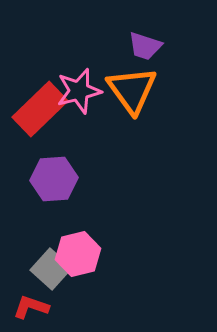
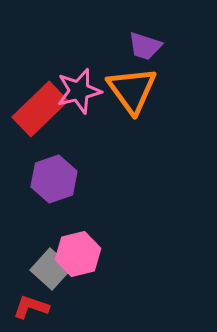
purple hexagon: rotated 15 degrees counterclockwise
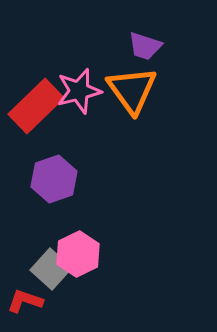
red rectangle: moved 4 px left, 3 px up
pink hexagon: rotated 12 degrees counterclockwise
red L-shape: moved 6 px left, 6 px up
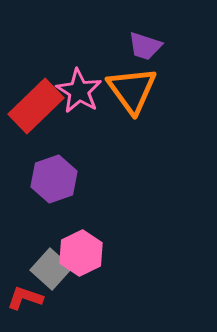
pink star: rotated 27 degrees counterclockwise
pink hexagon: moved 3 px right, 1 px up
red L-shape: moved 3 px up
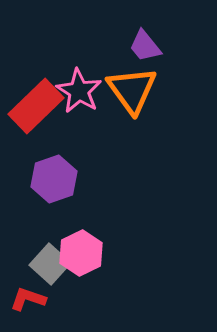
purple trapezoid: rotated 33 degrees clockwise
gray square: moved 1 px left, 5 px up
red L-shape: moved 3 px right, 1 px down
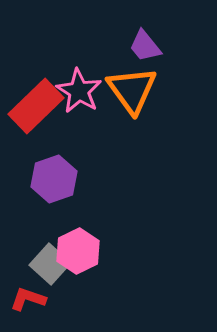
pink hexagon: moved 3 px left, 2 px up
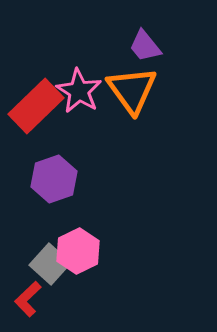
red L-shape: rotated 63 degrees counterclockwise
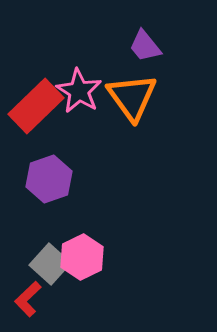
orange triangle: moved 7 px down
purple hexagon: moved 5 px left
pink hexagon: moved 4 px right, 6 px down
